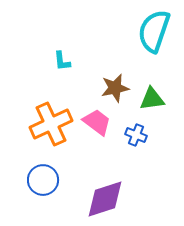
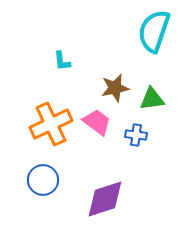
blue cross: rotated 15 degrees counterclockwise
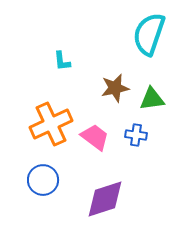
cyan semicircle: moved 5 px left, 3 px down
pink trapezoid: moved 2 px left, 15 px down
